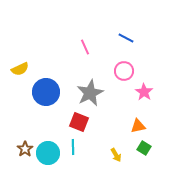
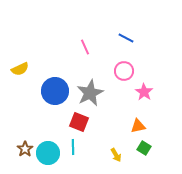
blue circle: moved 9 px right, 1 px up
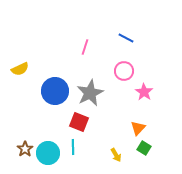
pink line: rotated 42 degrees clockwise
orange triangle: moved 2 px down; rotated 35 degrees counterclockwise
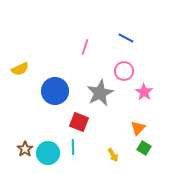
gray star: moved 10 px right
yellow arrow: moved 3 px left
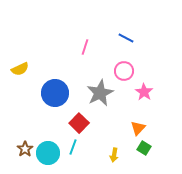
blue circle: moved 2 px down
red square: moved 1 px down; rotated 24 degrees clockwise
cyan line: rotated 21 degrees clockwise
yellow arrow: moved 1 px right; rotated 40 degrees clockwise
